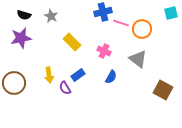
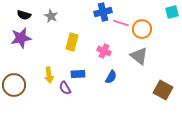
cyan square: moved 1 px right, 1 px up
yellow rectangle: rotated 60 degrees clockwise
gray triangle: moved 1 px right, 3 px up
blue rectangle: moved 1 px up; rotated 32 degrees clockwise
brown circle: moved 2 px down
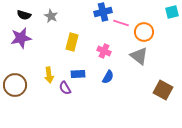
orange circle: moved 2 px right, 3 px down
blue semicircle: moved 3 px left
brown circle: moved 1 px right
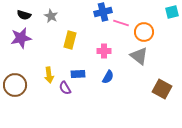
yellow rectangle: moved 2 px left, 2 px up
pink cross: rotated 24 degrees counterclockwise
brown square: moved 1 px left, 1 px up
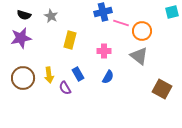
orange circle: moved 2 px left, 1 px up
blue rectangle: rotated 64 degrees clockwise
brown circle: moved 8 px right, 7 px up
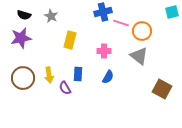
blue rectangle: rotated 32 degrees clockwise
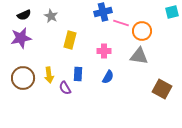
black semicircle: rotated 40 degrees counterclockwise
gray triangle: rotated 30 degrees counterclockwise
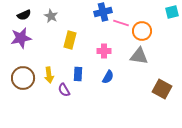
purple semicircle: moved 1 px left, 2 px down
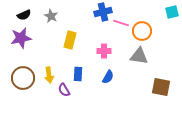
brown square: moved 1 px left, 2 px up; rotated 18 degrees counterclockwise
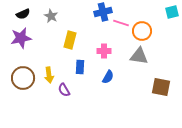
black semicircle: moved 1 px left, 1 px up
blue rectangle: moved 2 px right, 7 px up
